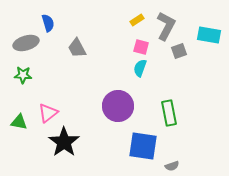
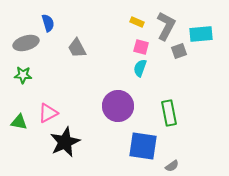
yellow rectangle: moved 2 px down; rotated 56 degrees clockwise
cyan rectangle: moved 8 px left, 1 px up; rotated 15 degrees counterclockwise
pink triangle: rotated 10 degrees clockwise
black star: moved 1 px right; rotated 12 degrees clockwise
gray semicircle: rotated 16 degrees counterclockwise
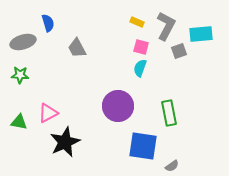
gray ellipse: moved 3 px left, 1 px up
green star: moved 3 px left
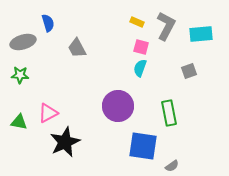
gray square: moved 10 px right, 20 px down
